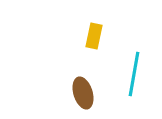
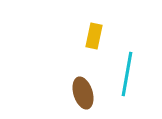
cyan line: moved 7 px left
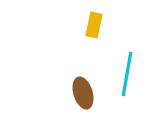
yellow rectangle: moved 11 px up
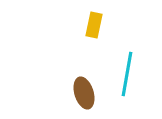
brown ellipse: moved 1 px right
